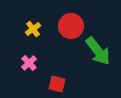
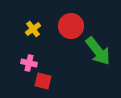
pink cross: rotated 35 degrees counterclockwise
red square: moved 14 px left, 3 px up
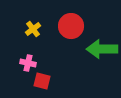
green arrow: moved 4 px right, 2 px up; rotated 128 degrees clockwise
pink cross: moved 1 px left
red square: moved 1 px left
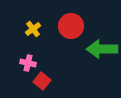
red square: rotated 24 degrees clockwise
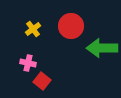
green arrow: moved 1 px up
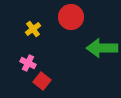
red circle: moved 9 px up
pink cross: rotated 14 degrees clockwise
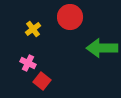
red circle: moved 1 px left
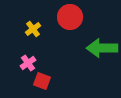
pink cross: rotated 28 degrees clockwise
red square: rotated 18 degrees counterclockwise
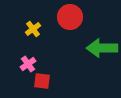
pink cross: moved 1 px down
red square: rotated 12 degrees counterclockwise
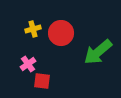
red circle: moved 9 px left, 16 px down
yellow cross: rotated 21 degrees clockwise
green arrow: moved 4 px left, 4 px down; rotated 40 degrees counterclockwise
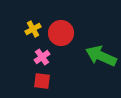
yellow cross: rotated 14 degrees counterclockwise
green arrow: moved 3 px right, 4 px down; rotated 64 degrees clockwise
pink cross: moved 14 px right, 7 px up
